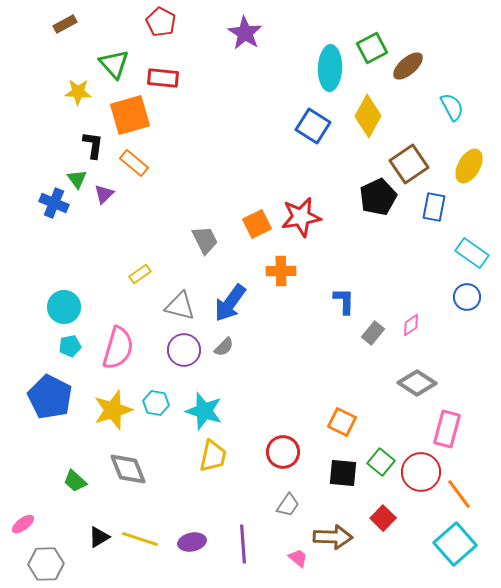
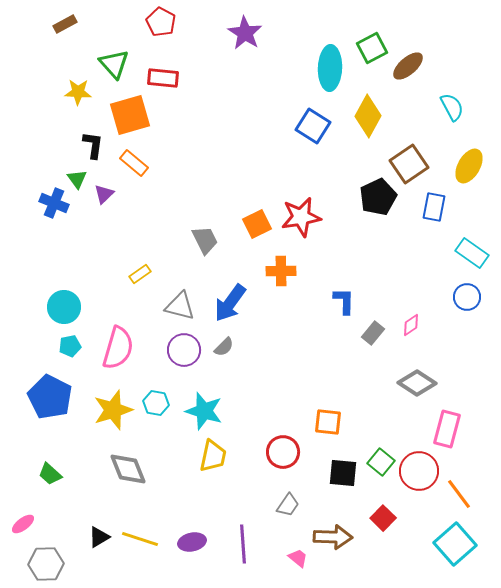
orange square at (342, 422): moved 14 px left; rotated 20 degrees counterclockwise
red circle at (421, 472): moved 2 px left, 1 px up
green trapezoid at (75, 481): moved 25 px left, 7 px up
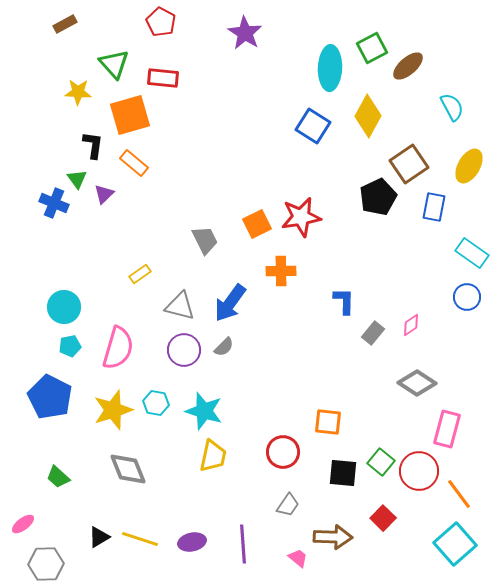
green trapezoid at (50, 474): moved 8 px right, 3 px down
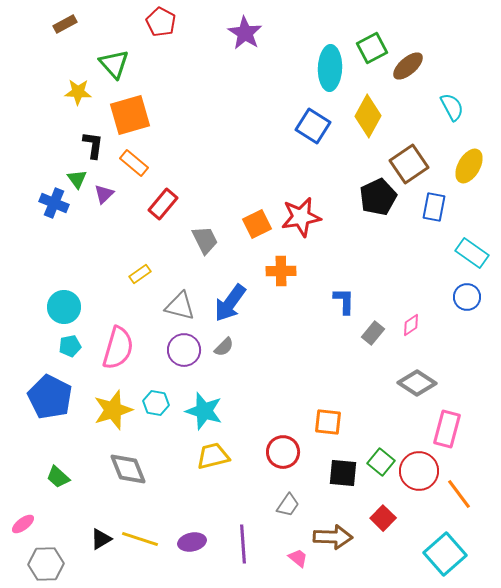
red rectangle at (163, 78): moved 126 px down; rotated 56 degrees counterclockwise
yellow trapezoid at (213, 456): rotated 116 degrees counterclockwise
black triangle at (99, 537): moved 2 px right, 2 px down
cyan square at (455, 544): moved 10 px left, 10 px down
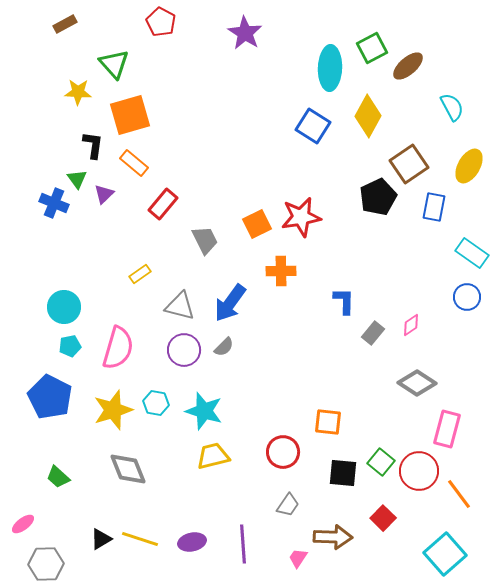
pink trapezoid at (298, 558): rotated 95 degrees counterclockwise
